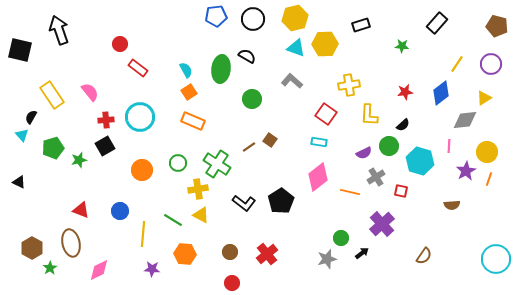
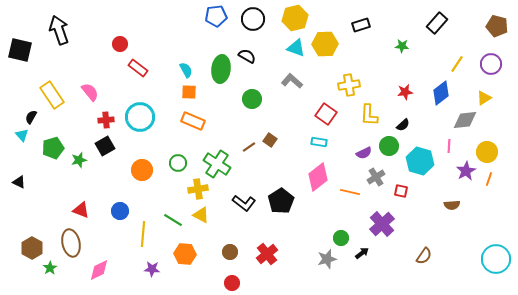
orange square at (189, 92): rotated 35 degrees clockwise
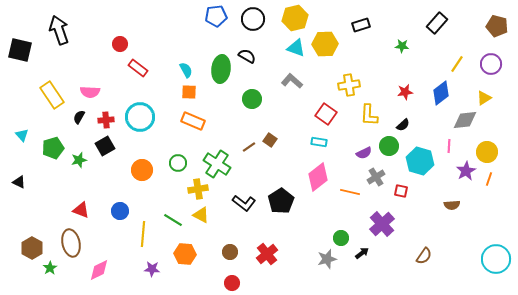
pink semicircle at (90, 92): rotated 132 degrees clockwise
black semicircle at (31, 117): moved 48 px right
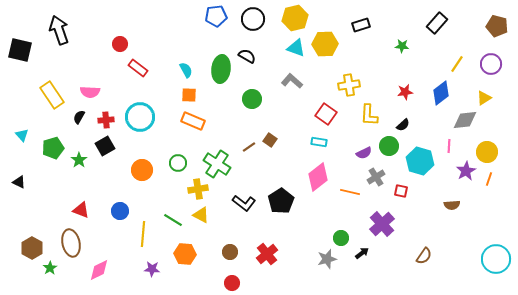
orange square at (189, 92): moved 3 px down
green star at (79, 160): rotated 21 degrees counterclockwise
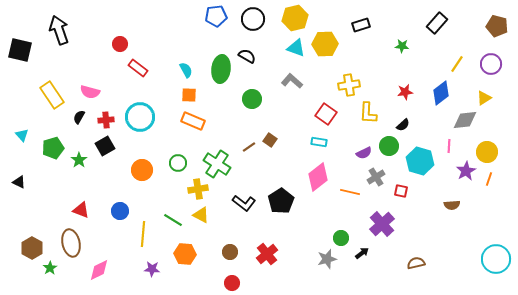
pink semicircle at (90, 92): rotated 12 degrees clockwise
yellow L-shape at (369, 115): moved 1 px left, 2 px up
brown semicircle at (424, 256): moved 8 px left, 7 px down; rotated 138 degrees counterclockwise
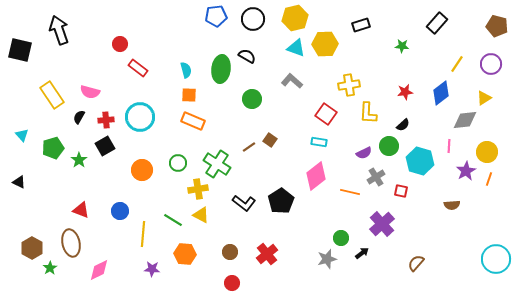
cyan semicircle at (186, 70): rotated 14 degrees clockwise
pink diamond at (318, 177): moved 2 px left, 1 px up
brown semicircle at (416, 263): rotated 36 degrees counterclockwise
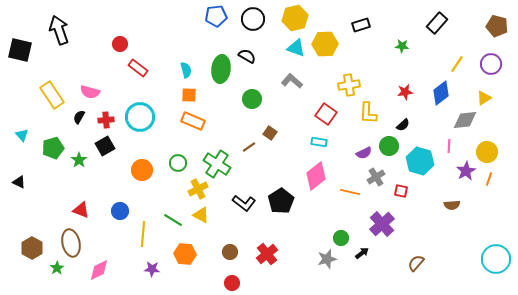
brown square at (270, 140): moved 7 px up
yellow cross at (198, 189): rotated 18 degrees counterclockwise
green star at (50, 268): moved 7 px right
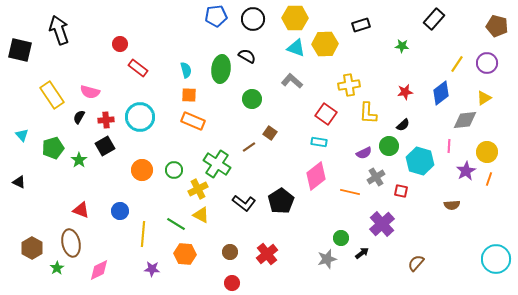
yellow hexagon at (295, 18): rotated 15 degrees clockwise
black rectangle at (437, 23): moved 3 px left, 4 px up
purple circle at (491, 64): moved 4 px left, 1 px up
green circle at (178, 163): moved 4 px left, 7 px down
green line at (173, 220): moved 3 px right, 4 px down
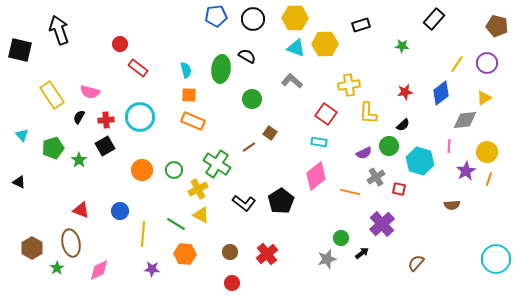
red square at (401, 191): moved 2 px left, 2 px up
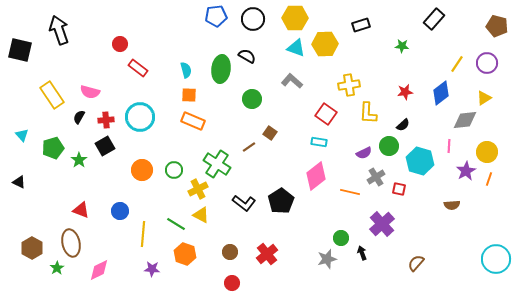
black arrow at (362, 253): rotated 72 degrees counterclockwise
orange hexagon at (185, 254): rotated 15 degrees clockwise
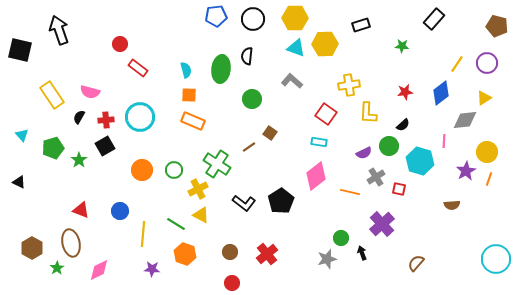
black semicircle at (247, 56): rotated 114 degrees counterclockwise
pink line at (449, 146): moved 5 px left, 5 px up
